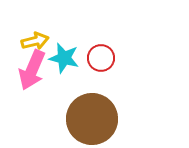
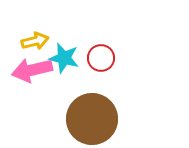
pink arrow: rotated 54 degrees clockwise
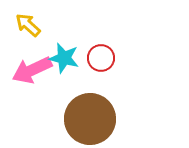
yellow arrow: moved 7 px left, 16 px up; rotated 124 degrees counterclockwise
pink arrow: rotated 12 degrees counterclockwise
brown circle: moved 2 px left
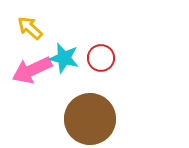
yellow arrow: moved 2 px right, 3 px down
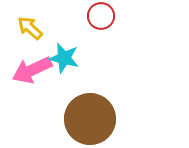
red circle: moved 42 px up
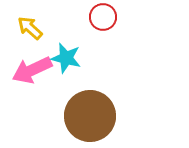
red circle: moved 2 px right, 1 px down
cyan star: moved 2 px right
brown circle: moved 3 px up
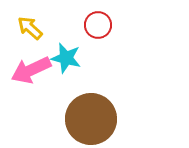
red circle: moved 5 px left, 8 px down
pink arrow: moved 1 px left
brown circle: moved 1 px right, 3 px down
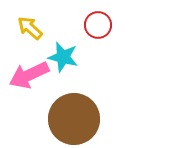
cyan star: moved 3 px left, 1 px up
pink arrow: moved 2 px left, 5 px down
brown circle: moved 17 px left
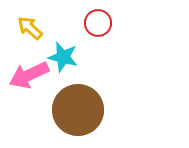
red circle: moved 2 px up
brown circle: moved 4 px right, 9 px up
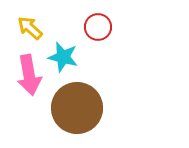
red circle: moved 4 px down
pink arrow: rotated 75 degrees counterclockwise
brown circle: moved 1 px left, 2 px up
